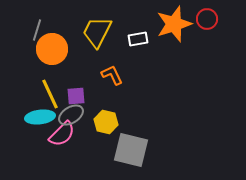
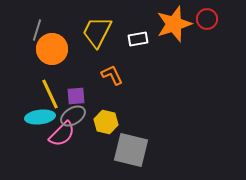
gray ellipse: moved 2 px right, 1 px down
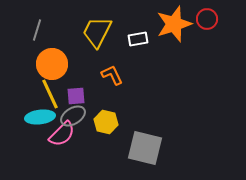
orange circle: moved 15 px down
gray square: moved 14 px right, 2 px up
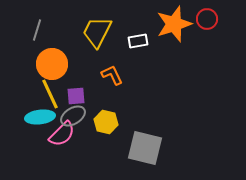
white rectangle: moved 2 px down
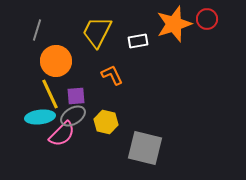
orange circle: moved 4 px right, 3 px up
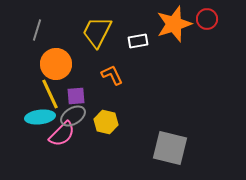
orange circle: moved 3 px down
gray square: moved 25 px right
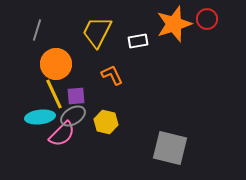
yellow line: moved 4 px right
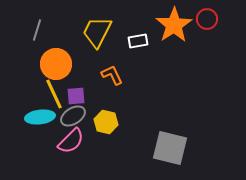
orange star: moved 1 px down; rotated 15 degrees counterclockwise
pink semicircle: moved 9 px right, 7 px down
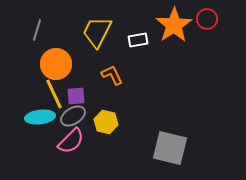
white rectangle: moved 1 px up
